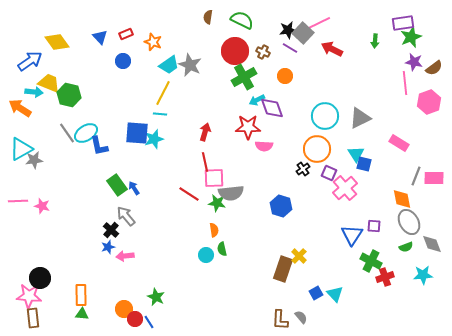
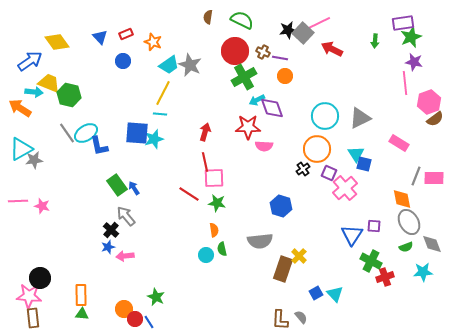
purple line at (290, 48): moved 10 px left, 10 px down; rotated 21 degrees counterclockwise
brown semicircle at (434, 68): moved 1 px right, 51 px down
gray semicircle at (231, 193): moved 29 px right, 48 px down
cyan star at (423, 275): moved 3 px up
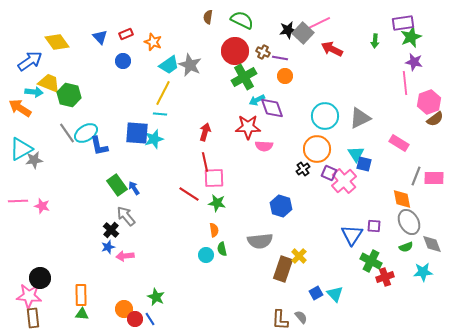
pink cross at (345, 188): moved 1 px left, 7 px up
blue line at (149, 322): moved 1 px right, 3 px up
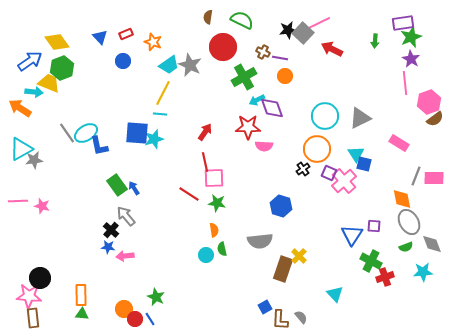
red circle at (235, 51): moved 12 px left, 4 px up
purple star at (414, 62): moved 3 px left, 3 px up; rotated 18 degrees clockwise
green hexagon at (69, 95): moved 7 px left, 27 px up; rotated 25 degrees clockwise
red arrow at (205, 132): rotated 18 degrees clockwise
blue star at (108, 247): rotated 24 degrees clockwise
blue square at (316, 293): moved 51 px left, 14 px down
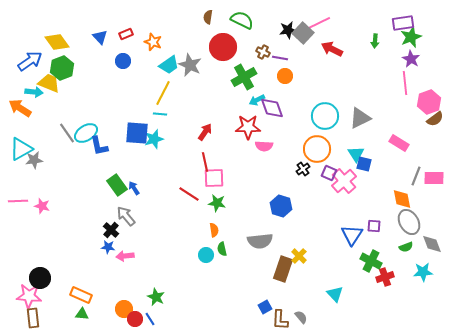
orange rectangle at (81, 295): rotated 65 degrees counterclockwise
